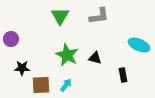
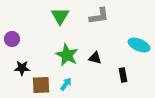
purple circle: moved 1 px right
cyan arrow: moved 1 px up
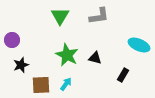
purple circle: moved 1 px down
black star: moved 1 px left, 3 px up; rotated 21 degrees counterclockwise
black rectangle: rotated 40 degrees clockwise
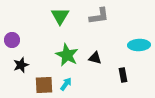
cyan ellipse: rotated 25 degrees counterclockwise
black rectangle: rotated 40 degrees counterclockwise
brown square: moved 3 px right
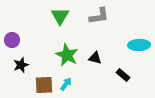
black rectangle: rotated 40 degrees counterclockwise
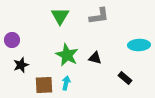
black rectangle: moved 2 px right, 3 px down
cyan arrow: moved 1 px up; rotated 24 degrees counterclockwise
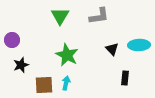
black triangle: moved 17 px right, 9 px up; rotated 32 degrees clockwise
black rectangle: rotated 56 degrees clockwise
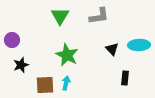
brown square: moved 1 px right
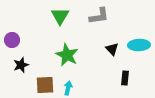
cyan arrow: moved 2 px right, 5 px down
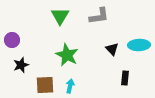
cyan arrow: moved 2 px right, 2 px up
